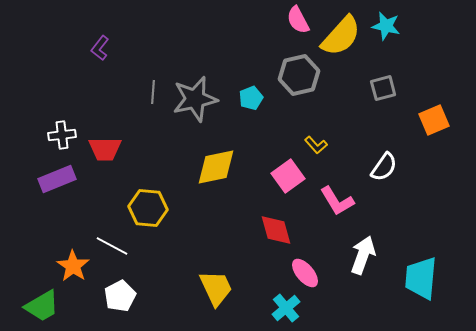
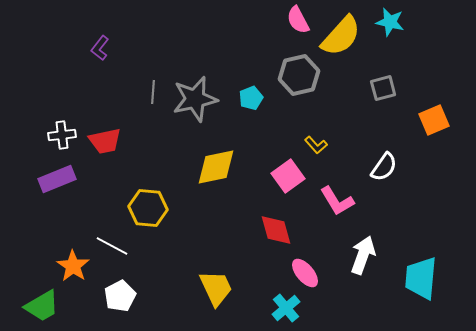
cyan star: moved 4 px right, 4 px up
red trapezoid: moved 8 px up; rotated 12 degrees counterclockwise
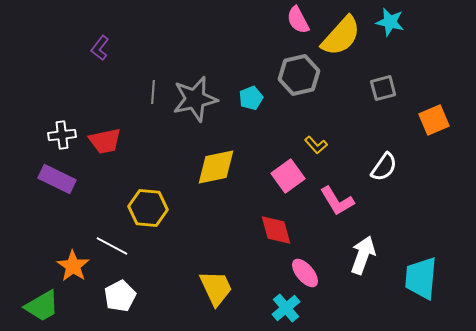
purple rectangle: rotated 48 degrees clockwise
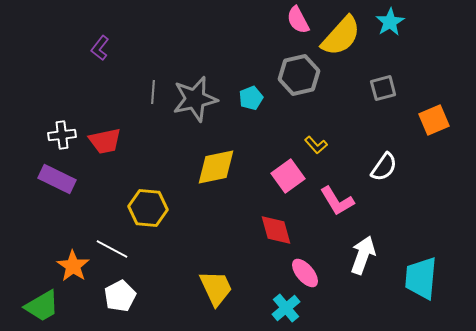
cyan star: rotated 28 degrees clockwise
white line: moved 3 px down
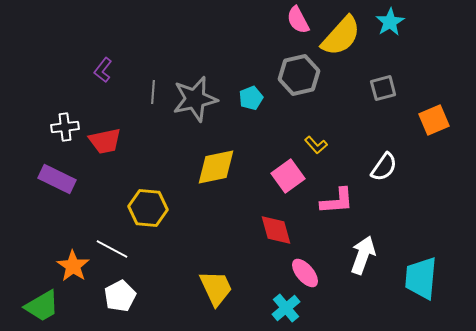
purple L-shape: moved 3 px right, 22 px down
white cross: moved 3 px right, 8 px up
pink L-shape: rotated 63 degrees counterclockwise
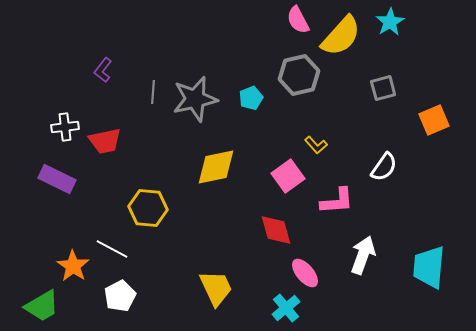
cyan trapezoid: moved 8 px right, 11 px up
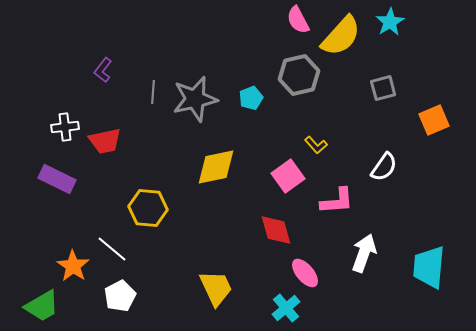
white line: rotated 12 degrees clockwise
white arrow: moved 1 px right, 2 px up
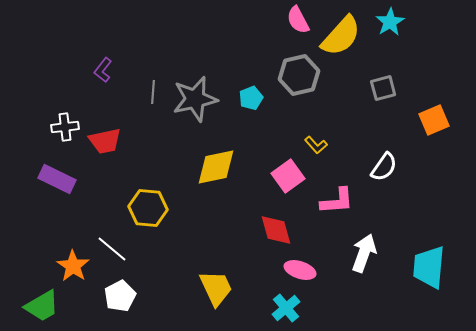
pink ellipse: moved 5 px left, 3 px up; rotated 32 degrees counterclockwise
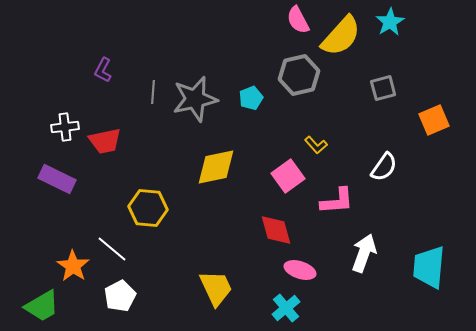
purple L-shape: rotated 10 degrees counterclockwise
